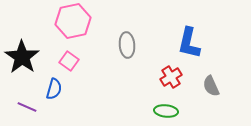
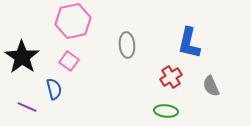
blue semicircle: rotated 30 degrees counterclockwise
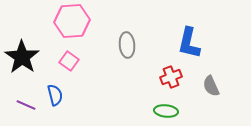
pink hexagon: moved 1 px left; rotated 8 degrees clockwise
red cross: rotated 10 degrees clockwise
blue semicircle: moved 1 px right, 6 px down
purple line: moved 1 px left, 2 px up
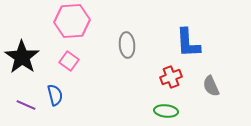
blue L-shape: moved 1 px left; rotated 16 degrees counterclockwise
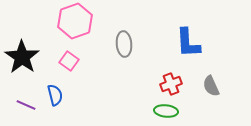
pink hexagon: moved 3 px right; rotated 16 degrees counterclockwise
gray ellipse: moved 3 px left, 1 px up
red cross: moved 7 px down
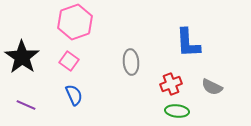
pink hexagon: moved 1 px down
gray ellipse: moved 7 px right, 18 px down
gray semicircle: moved 1 px right, 1 px down; rotated 40 degrees counterclockwise
blue semicircle: moved 19 px right; rotated 10 degrees counterclockwise
green ellipse: moved 11 px right
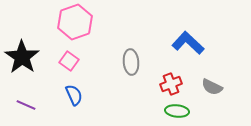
blue L-shape: rotated 136 degrees clockwise
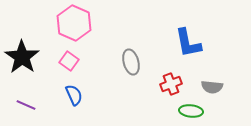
pink hexagon: moved 1 px left, 1 px down; rotated 16 degrees counterclockwise
blue L-shape: rotated 144 degrees counterclockwise
gray ellipse: rotated 10 degrees counterclockwise
gray semicircle: rotated 20 degrees counterclockwise
green ellipse: moved 14 px right
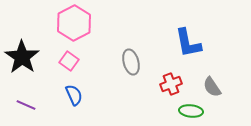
pink hexagon: rotated 8 degrees clockwise
gray semicircle: rotated 50 degrees clockwise
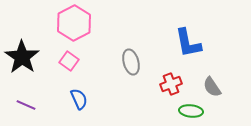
blue semicircle: moved 5 px right, 4 px down
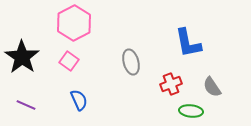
blue semicircle: moved 1 px down
